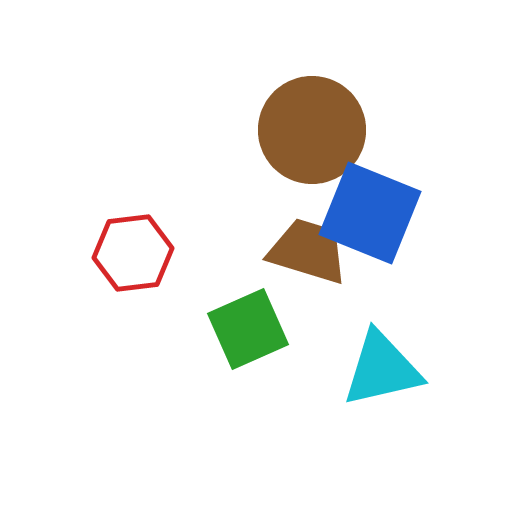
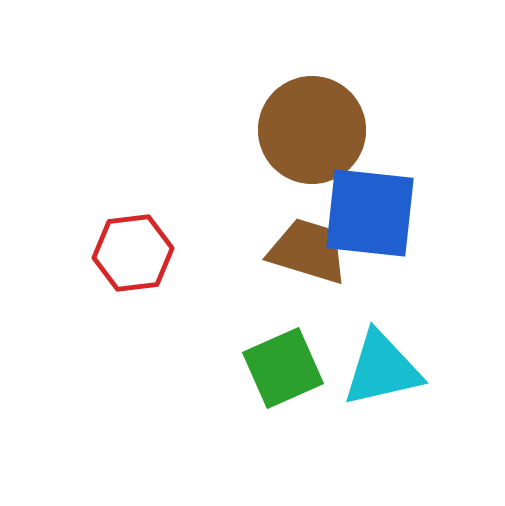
blue square: rotated 16 degrees counterclockwise
green square: moved 35 px right, 39 px down
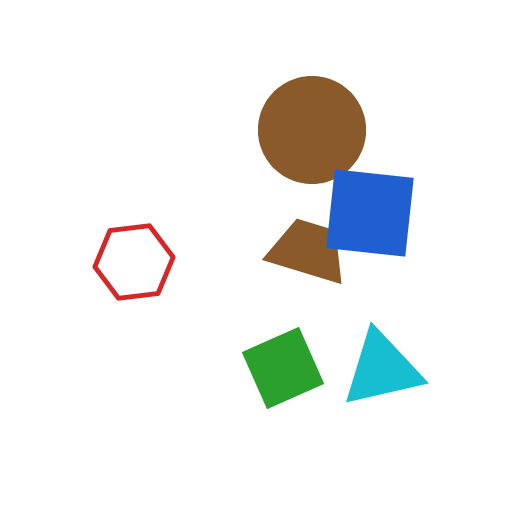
red hexagon: moved 1 px right, 9 px down
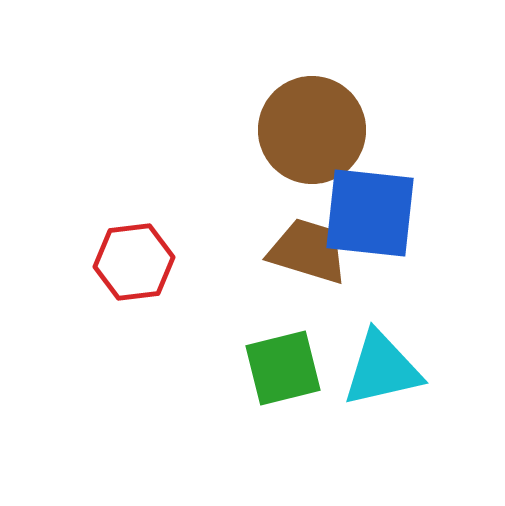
green square: rotated 10 degrees clockwise
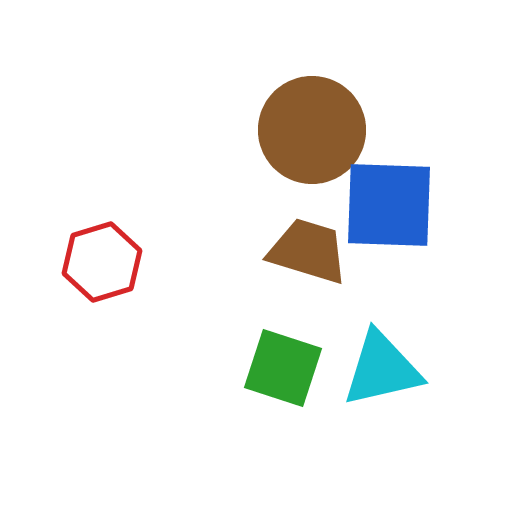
blue square: moved 19 px right, 8 px up; rotated 4 degrees counterclockwise
red hexagon: moved 32 px left; rotated 10 degrees counterclockwise
green square: rotated 32 degrees clockwise
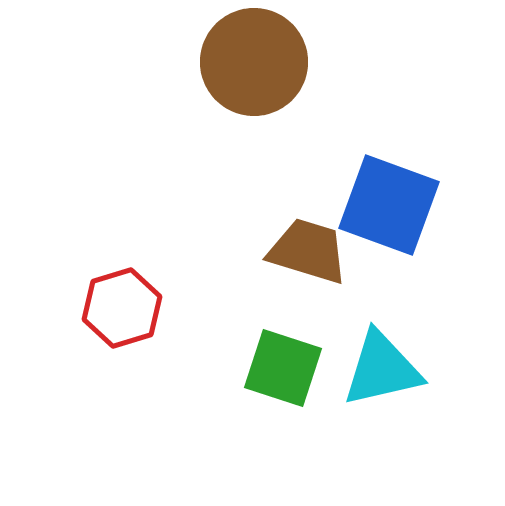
brown circle: moved 58 px left, 68 px up
blue square: rotated 18 degrees clockwise
red hexagon: moved 20 px right, 46 px down
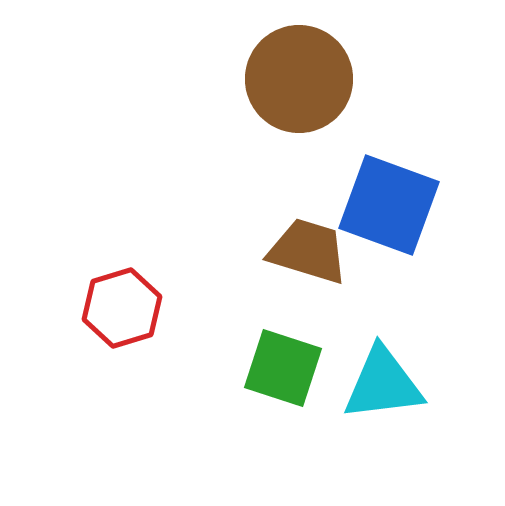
brown circle: moved 45 px right, 17 px down
cyan triangle: moved 1 px right, 15 px down; rotated 6 degrees clockwise
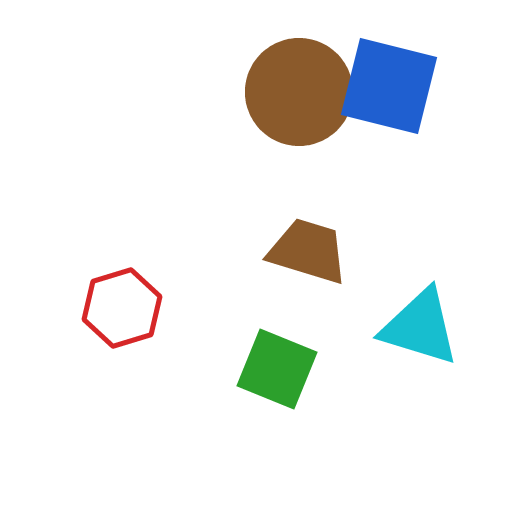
brown circle: moved 13 px down
blue square: moved 119 px up; rotated 6 degrees counterclockwise
green square: moved 6 px left, 1 px down; rotated 4 degrees clockwise
cyan triangle: moved 37 px right, 57 px up; rotated 24 degrees clockwise
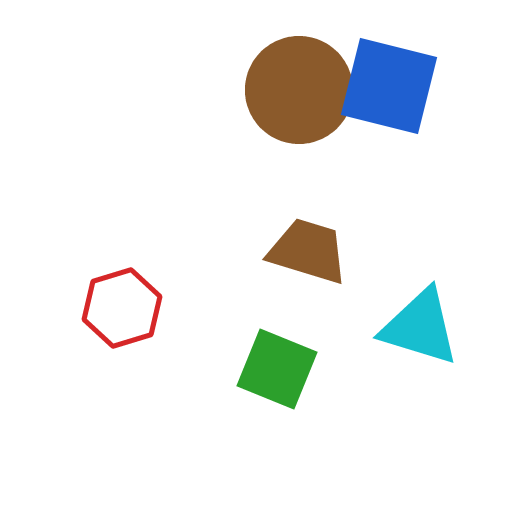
brown circle: moved 2 px up
